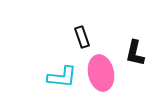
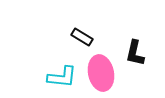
black rectangle: rotated 40 degrees counterclockwise
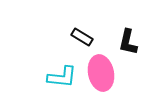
black L-shape: moved 7 px left, 11 px up
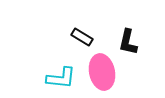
pink ellipse: moved 1 px right, 1 px up
cyan L-shape: moved 1 px left, 1 px down
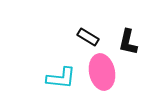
black rectangle: moved 6 px right
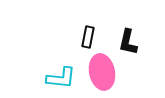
black rectangle: rotated 70 degrees clockwise
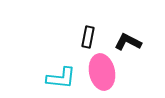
black L-shape: rotated 104 degrees clockwise
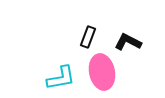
black rectangle: rotated 10 degrees clockwise
cyan L-shape: rotated 16 degrees counterclockwise
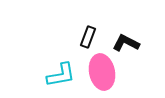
black L-shape: moved 2 px left, 1 px down
cyan L-shape: moved 3 px up
